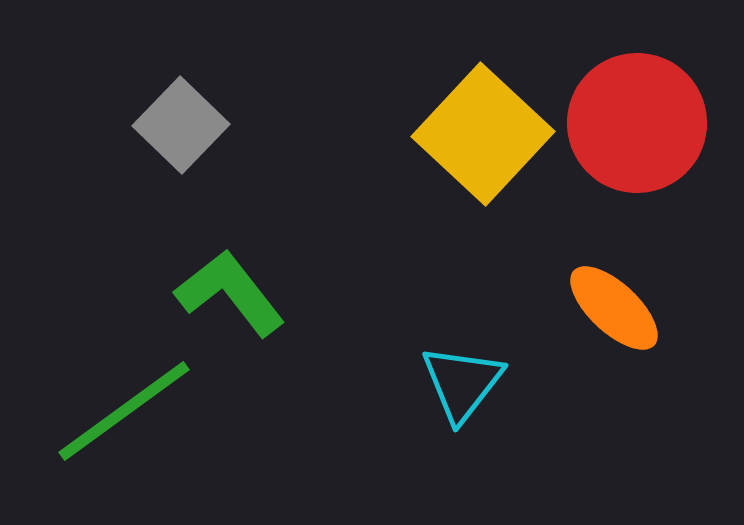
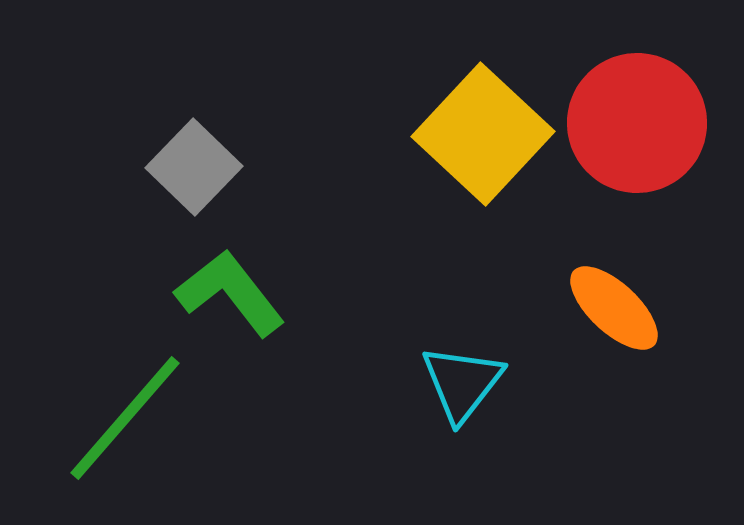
gray square: moved 13 px right, 42 px down
green line: moved 1 px right, 7 px down; rotated 13 degrees counterclockwise
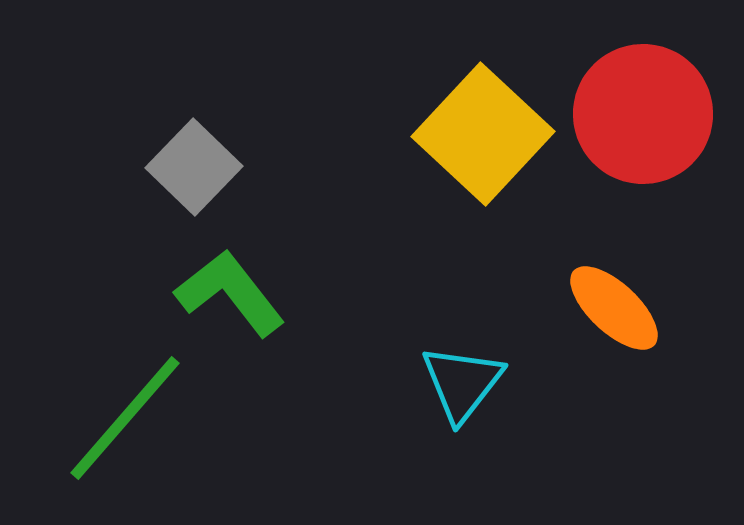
red circle: moved 6 px right, 9 px up
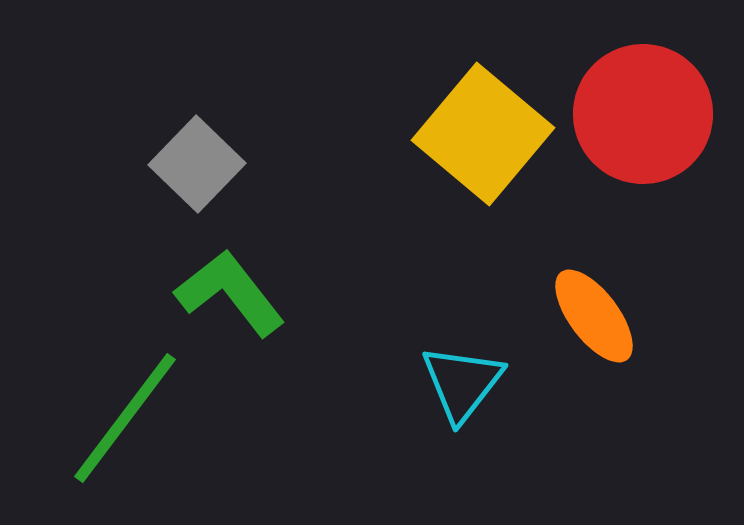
yellow square: rotated 3 degrees counterclockwise
gray square: moved 3 px right, 3 px up
orange ellipse: moved 20 px left, 8 px down; rotated 10 degrees clockwise
green line: rotated 4 degrees counterclockwise
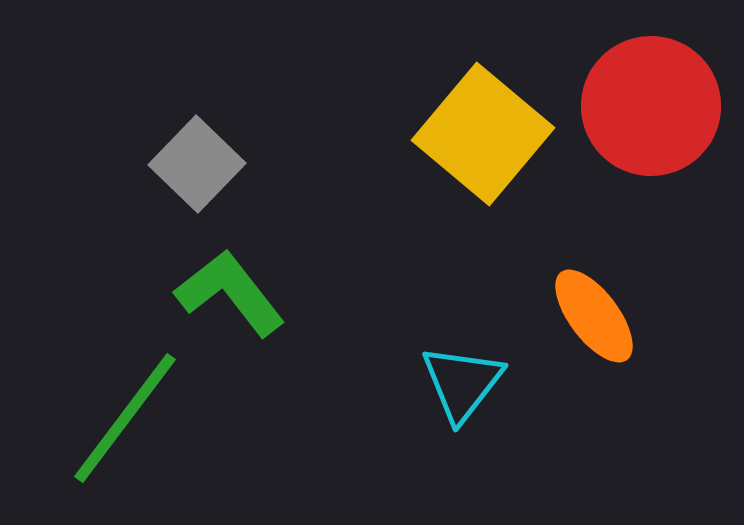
red circle: moved 8 px right, 8 px up
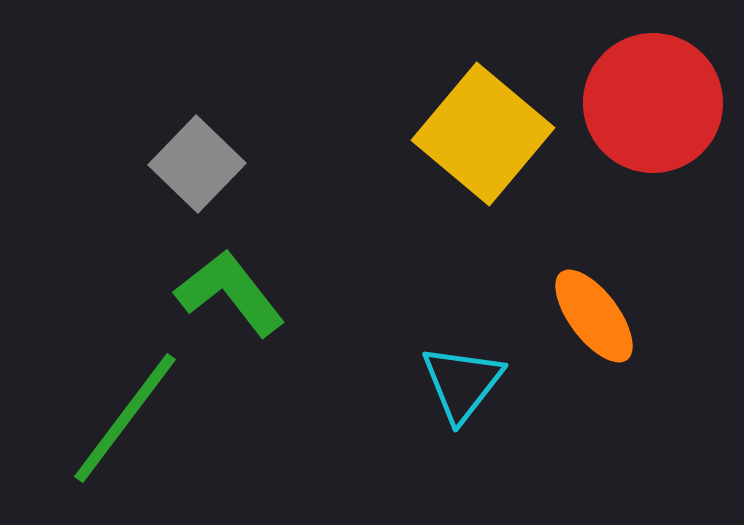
red circle: moved 2 px right, 3 px up
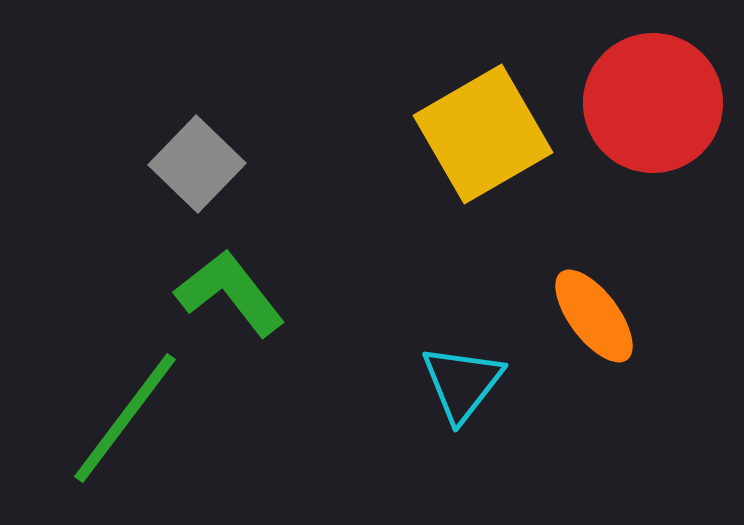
yellow square: rotated 20 degrees clockwise
